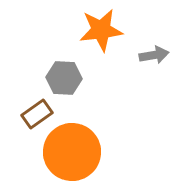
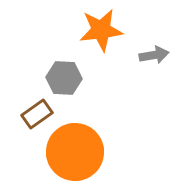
orange circle: moved 3 px right
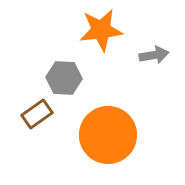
orange circle: moved 33 px right, 17 px up
